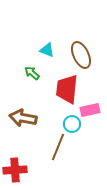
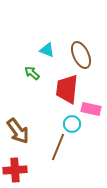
pink rectangle: moved 1 px right, 1 px up; rotated 24 degrees clockwise
brown arrow: moved 5 px left, 13 px down; rotated 136 degrees counterclockwise
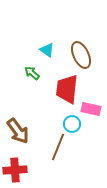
cyan triangle: rotated 14 degrees clockwise
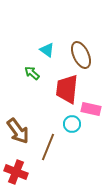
brown line: moved 10 px left
red cross: moved 1 px right, 2 px down; rotated 25 degrees clockwise
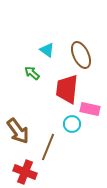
pink rectangle: moved 1 px left
red cross: moved 9 px right
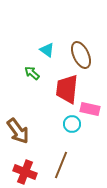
brown line: moved 13 px right, 18 px down
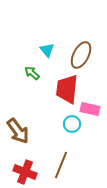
cyan triangle: rotated 14 degrees clockwise
brown ellipse: rotated 52 degrees clockwise
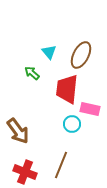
cyan triangle: moved 2 px right, 2 px down
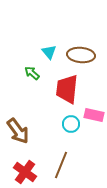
brown ellipse: rotated 68 degrees clockwise
pink rectangle: moved 4 px right, 6 px down
cyan circle: moved 1 px left
red cross: rotated 15 degrees clockwise
